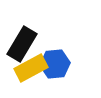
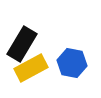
blue hexagon: moved 17 px right, 1 px up; rotated 16 degrees clockwise
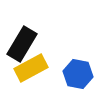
blue hexagon: moved 6 px right, 11 px down
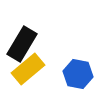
yellow rectangle: moved 3 px left, 1 px down; rotated 12 degrees counterclockwise
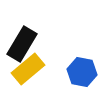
blue hexagon: moved 4 px right, 2 px up
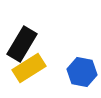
yellow rectangle: moved 1 px right, 1 px up; rotated 8 degrees clockwise
